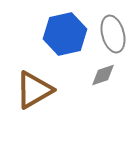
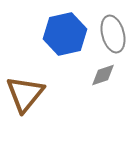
brown triangle: moved 9 px left, 4 px down; rotated 21 degrees counterclockwise
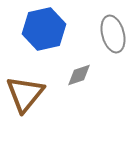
blue hexagon: moved 21 px left, 5 px up
gray diamond: moved 24 px left
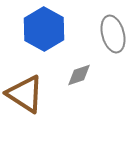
blue hexagon: rotated 18 degrees counterclockwise
brown triangle: rotated 36 degrees counterclockwise
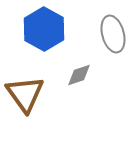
brown triangle: rotated 21 degrees clockwise
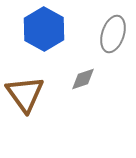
gray ellipse: rotated 33 degrees clockwise
gray diamond: moved 4 px right, 4 px down
